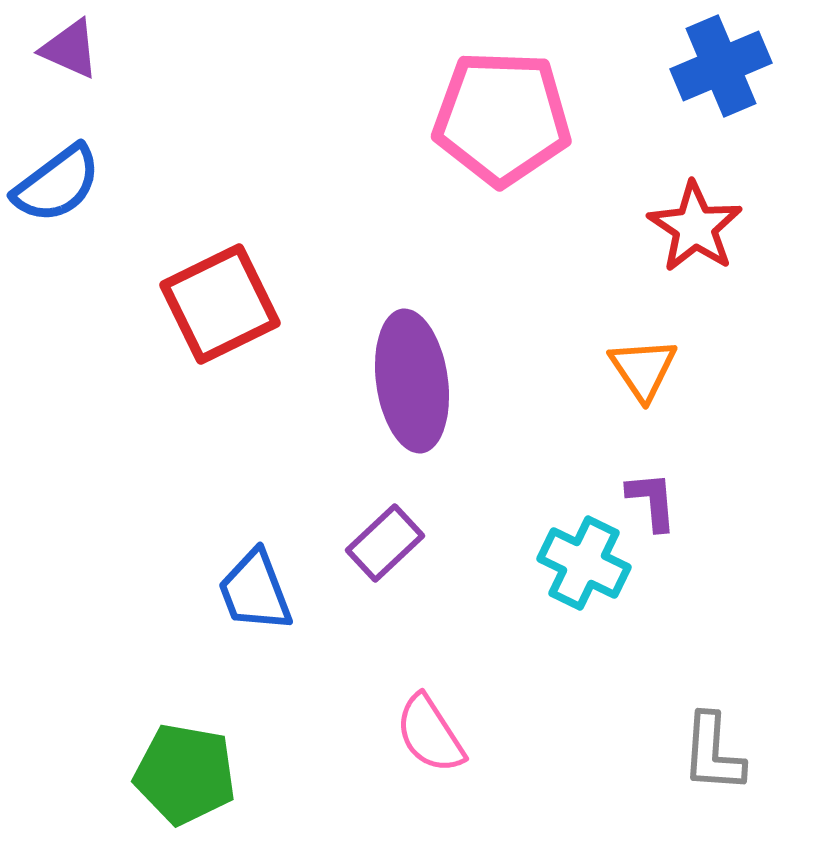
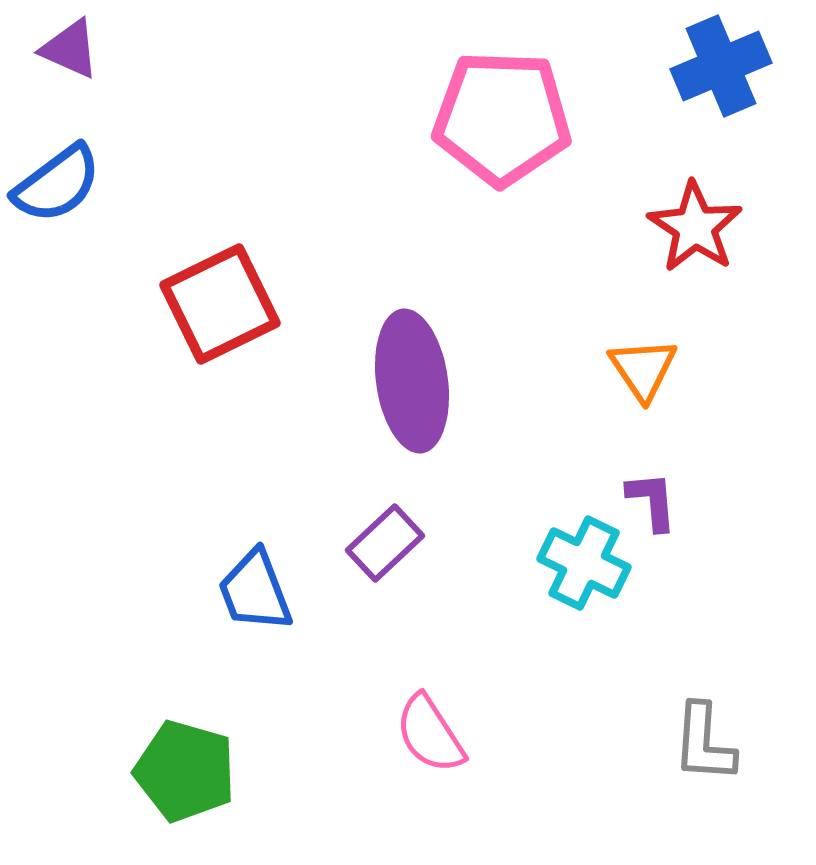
gray L-shape: moved 9 px left, 10 px up
green pentagon: moved 3 px up; rotated 6 degrees clockwise
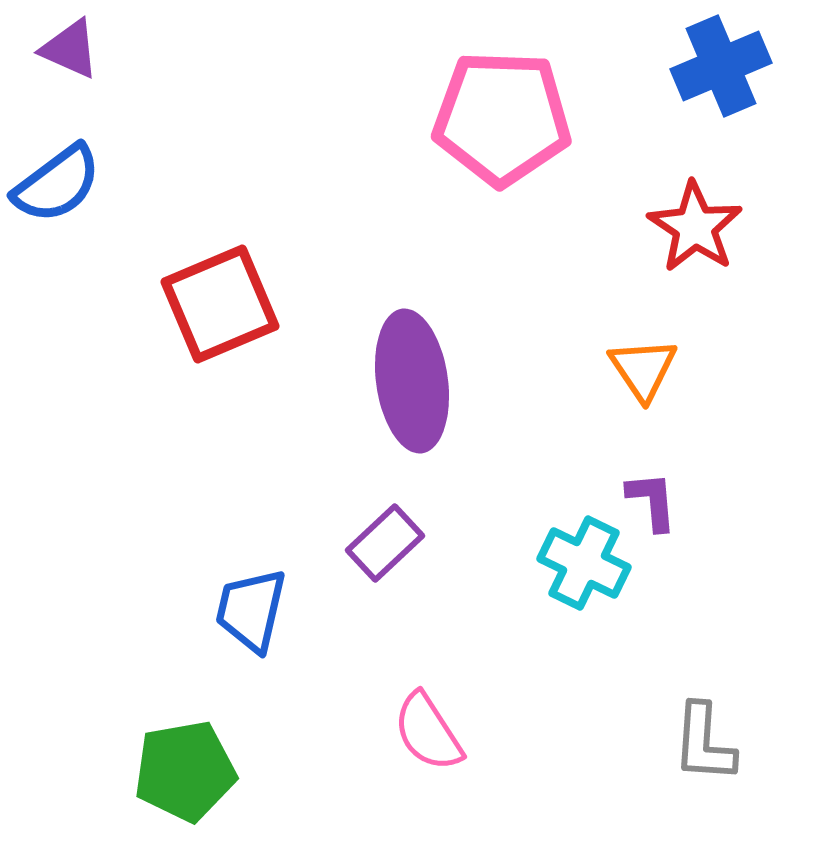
red square: rotated 3 degrees clockwise
blue trapezoid: moved 4 px left, 19 px down; rotated 34 degrees clockwise
pink semicircle: moved 2 px left, 2 px up
green pentagon: rotated 26 degrees counterclockwise
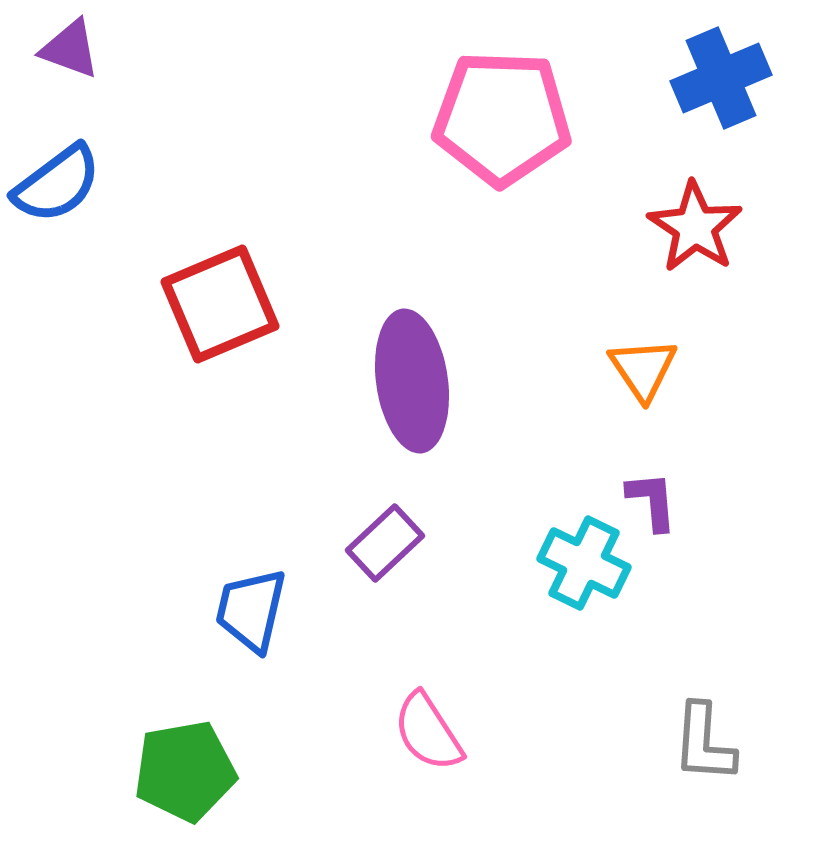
purple triangle: rotated 4 degrees counterclockwise
blue cross: moved 12 px down
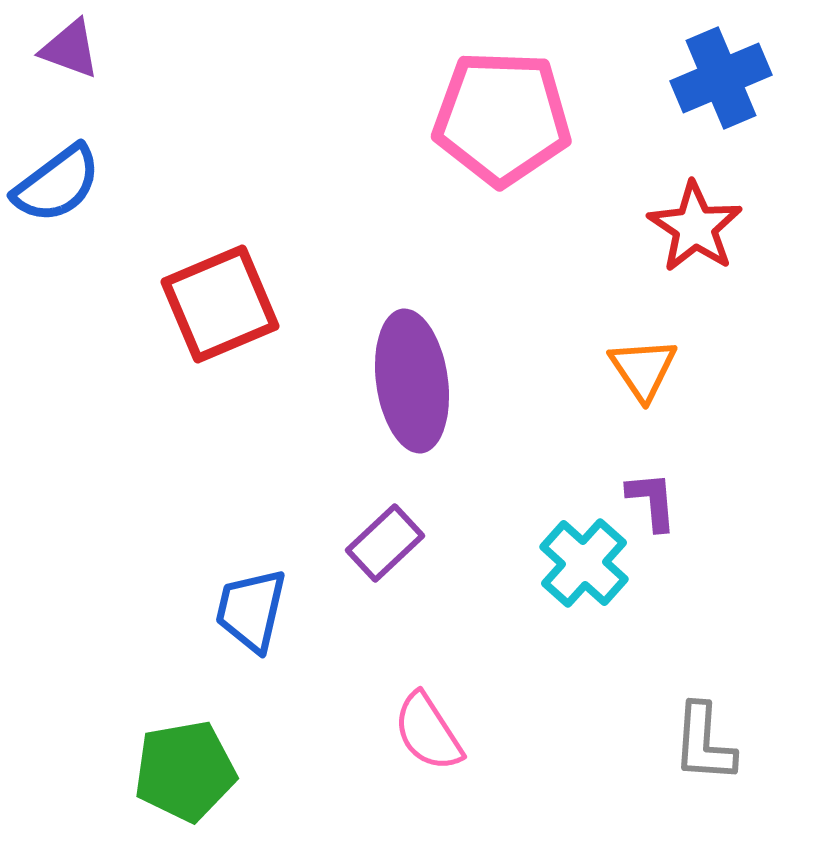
cyan cross: rotated 16 degrees clockwise
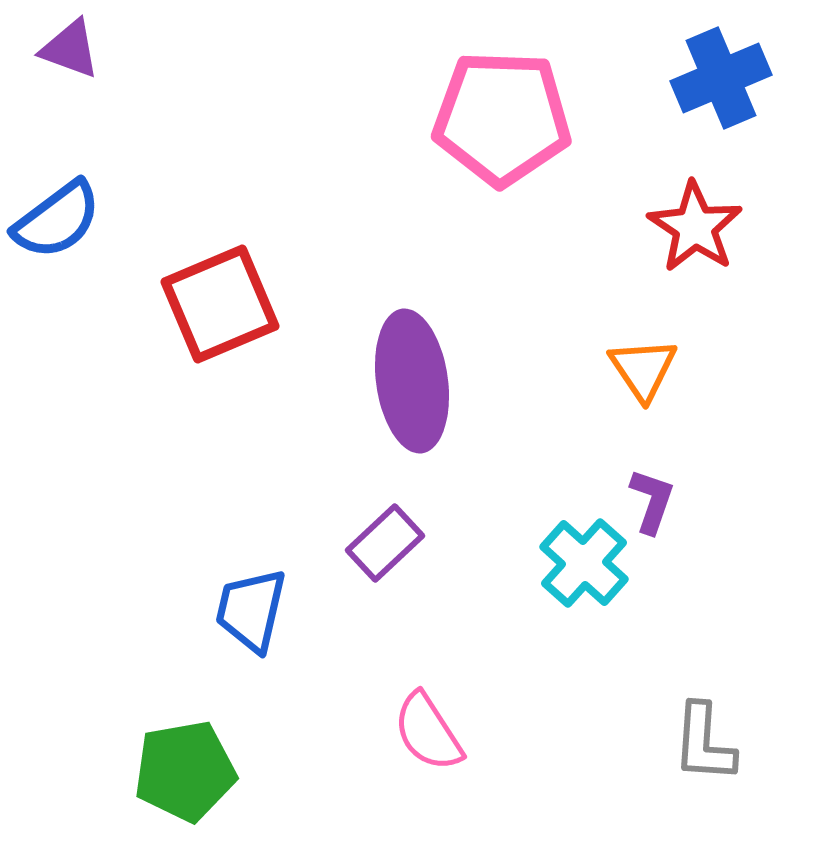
blue semicircle: moved 36 px down
purple L-shape: rotated 24 degrees clockwise
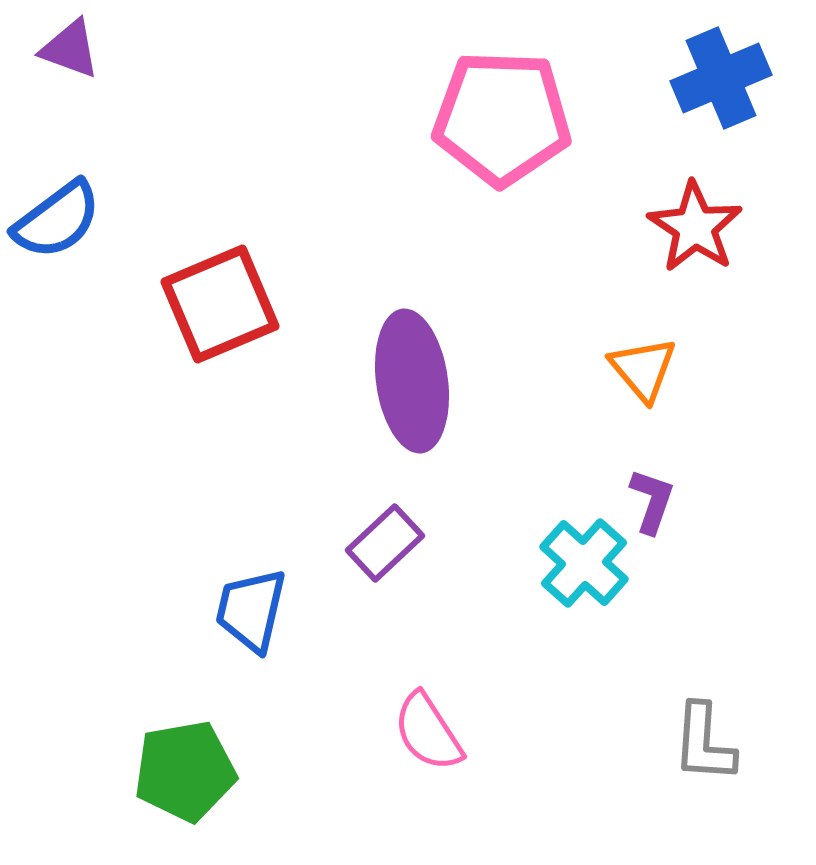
orange triangle: rotated 6 degrees counterclockwise
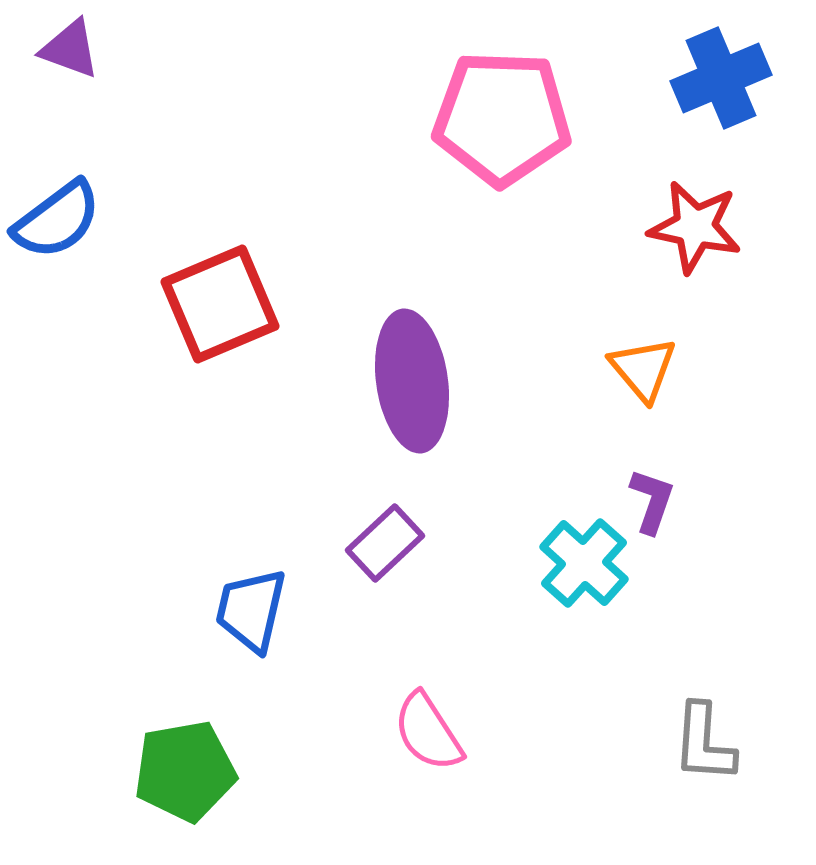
red star: rotated 22 degrees counterclockwise
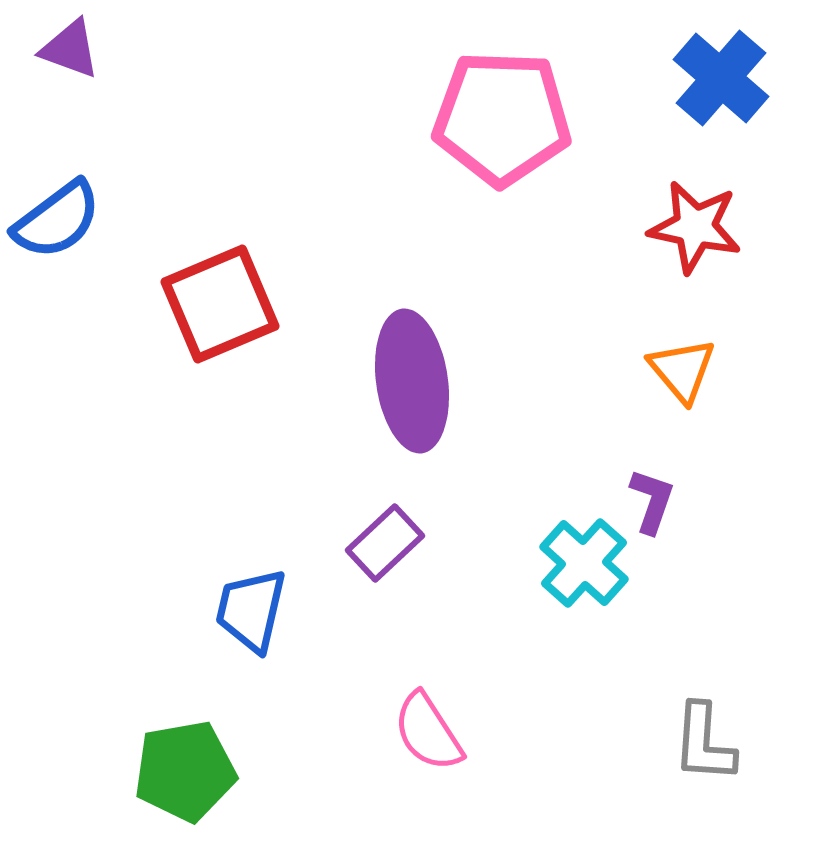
blue cross: rotated 26 degrees counterclockwise
orange triangle: moved 39 px right, 1 px down
